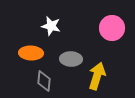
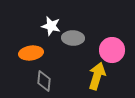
pink circle: moved 22 px down
orange ellipse: rotated 10 degrees counterclockwise
gray ellipse: moved 2 px right, 21 px up
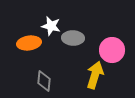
orange ellipse: moved 2 px left, 10 px up
yellow arrow: moved 2 px left, 1 px up
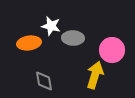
gray diamond: rotated 15 degrees counterclockwise
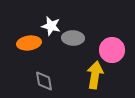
yellow arrow: rotated 8 degrees counterclockwise
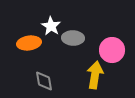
white star: rotated 18 degrees clockwise
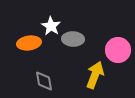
gray ellipse: moved 1 px down
pink circle: moved 6 px right
yellow arrow: rotated 12 degrees clockwise
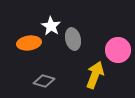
gray ellipse: rotated 75 degrees clockwise
gray diamond: rotated 65 degrees counterclockwise
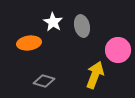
white star: moved 2 px right, 4 px up
gray ellipse: moved 9 px right, 13 px up
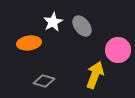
white star: rotated 12 degrees clockwise
gray ellipse: rotated 25 degrees counterclockwise
